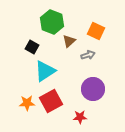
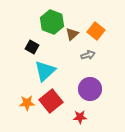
orange square: rotated 12 degrees clockwise
brown triangle: moved 3 px right, 7 px up
cyan triangle: rotated 10 degrees counterclockwise
purple circle: moved 3 px left
red square: rotated 10 degrees counterclockwise
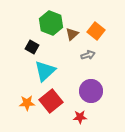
green hexagon: moved 1 px left, 1 px down
purple circle: moved 1 px right, 2 px down
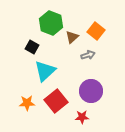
brown triangle: moved 3 px down
red square: moved 5 px right
red star: moved 2 px right
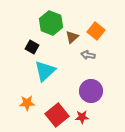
gray arrow: rotated 152 degrees counterclockwise
red square: moved 1 px right, 14 px down
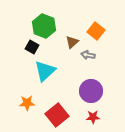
green hexagon: moved 7 px left, 3 px down
brown triangle: moved 5 px down
red star: moved 11 px right
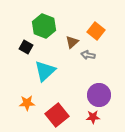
black square: moved 6 px left
purple circle: moved 8 px right, 4 px down
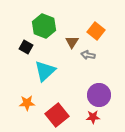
brown triangle: rotated 16 degrees counterclockwise
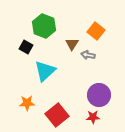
brown triangle: moved 2 px down
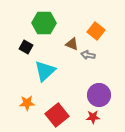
green hexagon: moved 3 px up; rotated 20 degrees counterclockwise
brown triangle: rotated 40 degrees counterclockwise
